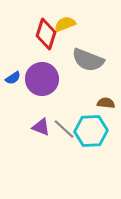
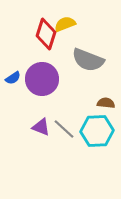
cyan hexagon: moved 6 px right
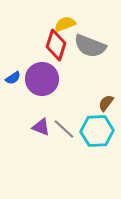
red diamond: moved 10 px right, 11 px down
gray semicircle: moved 2 px right, 14 px up
brown semicircle: rotated 60 degrees counterclockwise
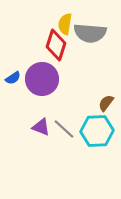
yellow semicircle: rotated 60 degrees counterclockwise
gray semicircle: moved 13 px up; rotated 16 degrees counterclockwise
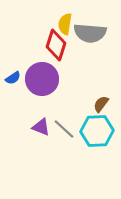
brown semicircle: moved 5 px left, 1 px down
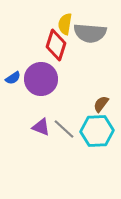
purple circle: moved 1 px left
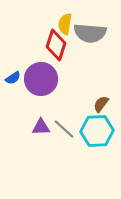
purple triangle: rotated 24 degrees counterclockwise
